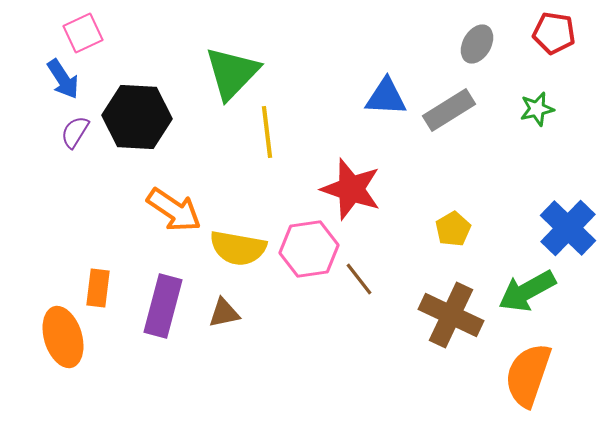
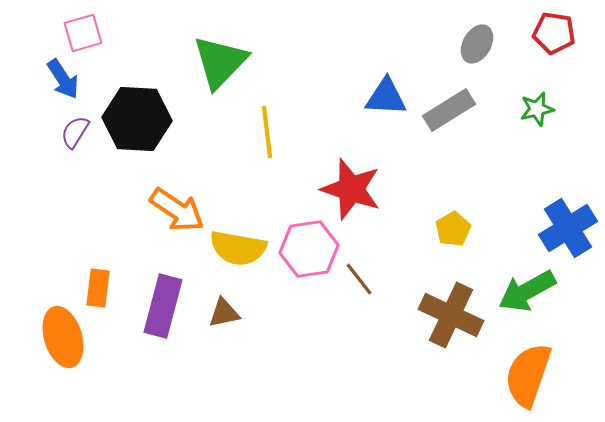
pink square: rotated 9 degrees clockwise
green triangle: moved 12 px left, 11 px up
black hexagon: moved 2 px down
orange arrow: moved 3 px right
blue cross: rotated 14 degrees clockwise
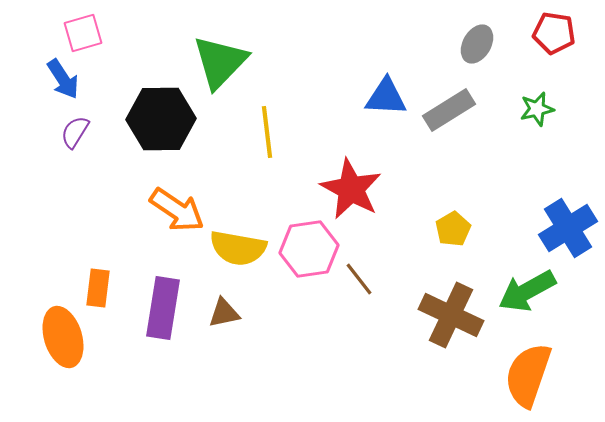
black hexagon: moved 24 px right; rotated 4 degrees counterclockwise
red star: rotated 10 degrees clockwise
purple rectangle: moved 2 px down; rotated 6 degrees counterclockwise
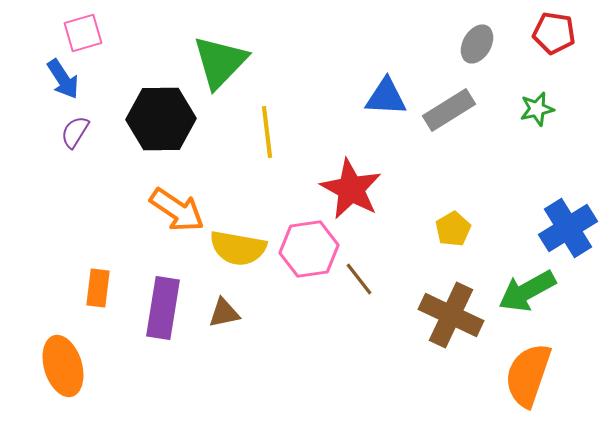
orange ellipse: moved 29 px down
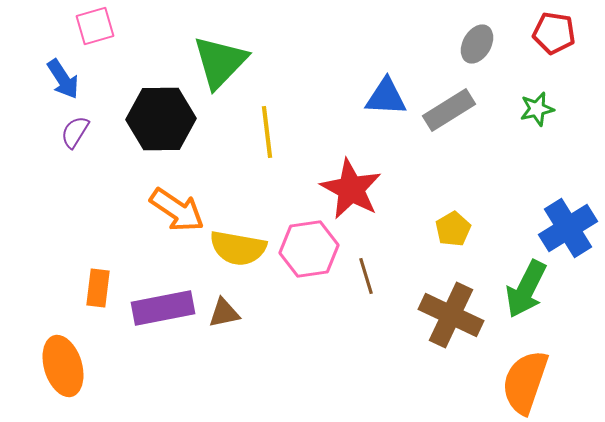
pink square: moved 12 px right, 7 px up
brown line: moved 7 px right, 3 px up; rotated 21 degrees clockwise
green arrow: moved 1 px left, 2 px up; rotated 34 degrees counterclockwise
purple rectangle: rotated 70 degrees clockwise
orange semicircle: moved 3 px left, 7 px down
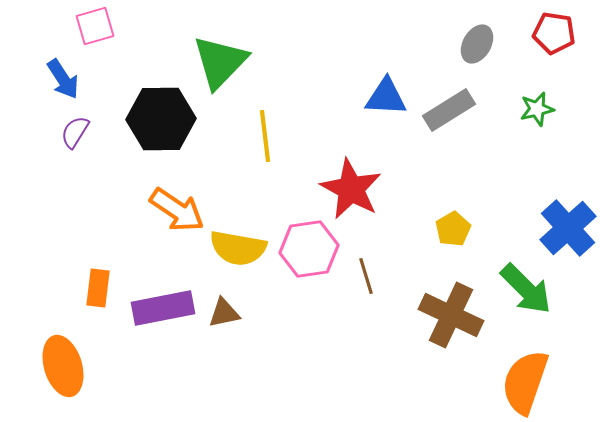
yellow line: moved 2 px left, 4 px down
blue cross: rotated 10 degrees counterclockwise
green arrow: rotated 72 degrees counterclockwise
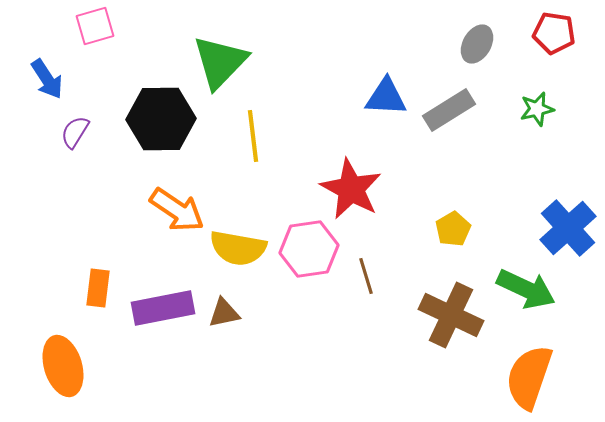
blue arrow: moved 16 px left
yellow line: moved 12 px left
green arrow: rotated 20 degrees counterclockwise
orange semicircle: moved 4 px right, 5 px up
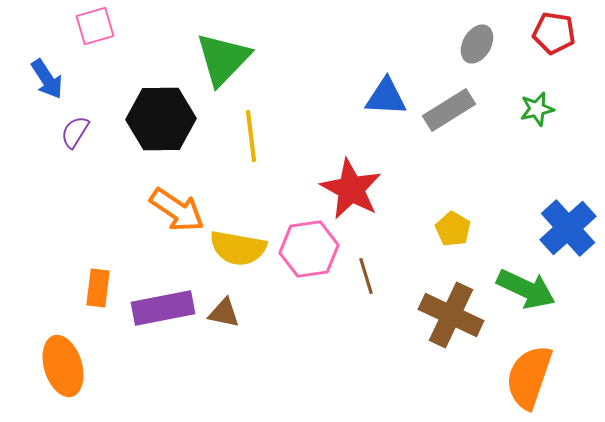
green triangle: moved 3 px right, 3 px up
yellow line: moved 2 px left
yellow pentagon: rotated 12 degrees counterclockwise
brown triangle: rotated 24 degrees clockwise
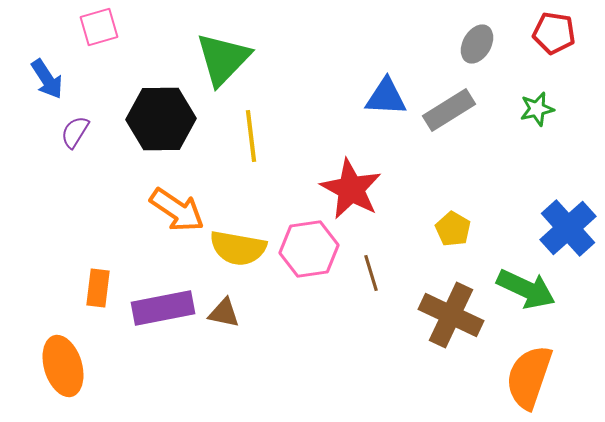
pink square: moved 4 px right, 1 px down
brown line: moved 5 px right, 3 px up
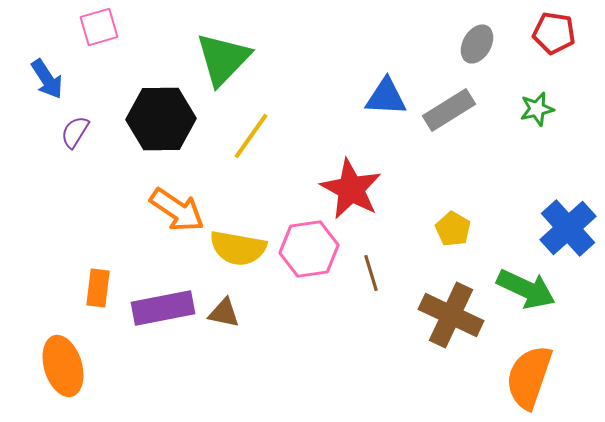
yellow line: rotated 42 degrees clockwise
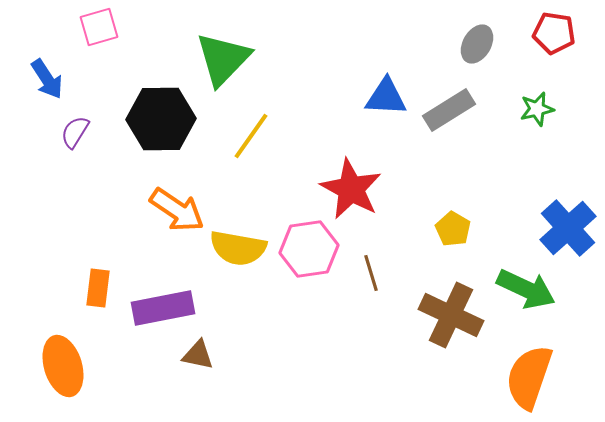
brown triangle: moved 26 px left, 42 px down
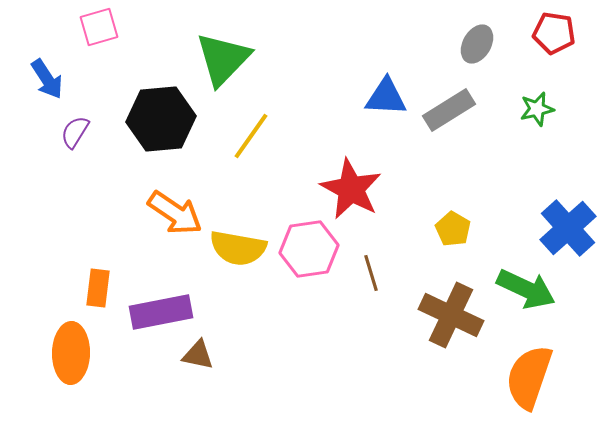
black hexagon: rotated 4 degrees counterclockwise
orange arrow: moved 2 px left, 3 px down
purple rectangle: moved 2 px left, 4 px down
orange ellipse: moved 8 px right, 13 px up; rotated 18 degrees clockwise
